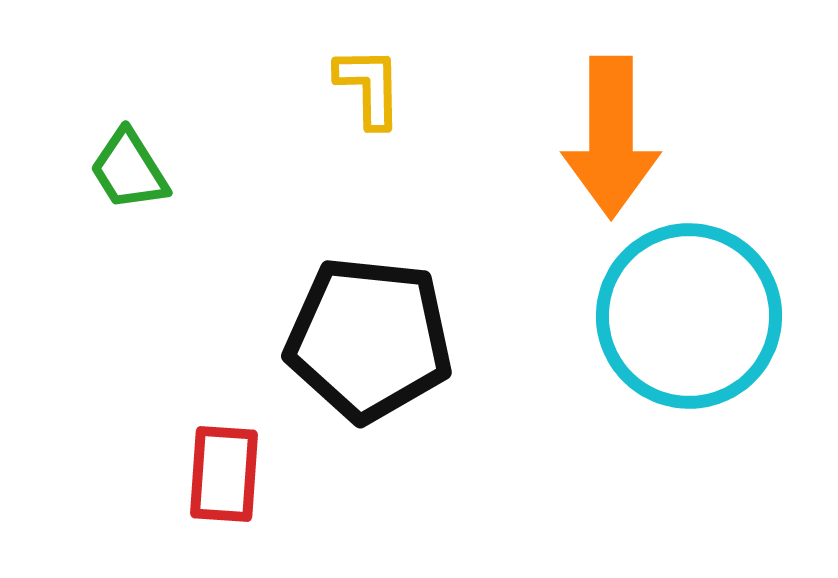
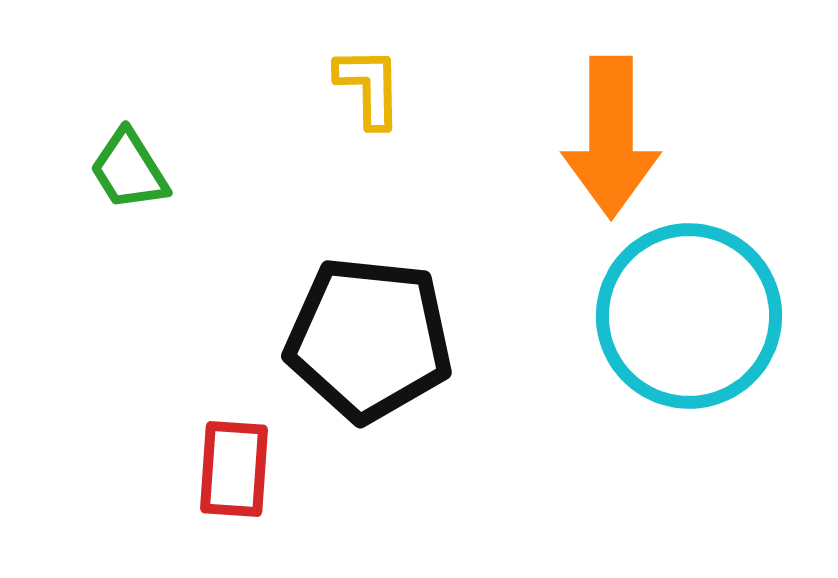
red rectangle: moved 10 px right, 5 px up
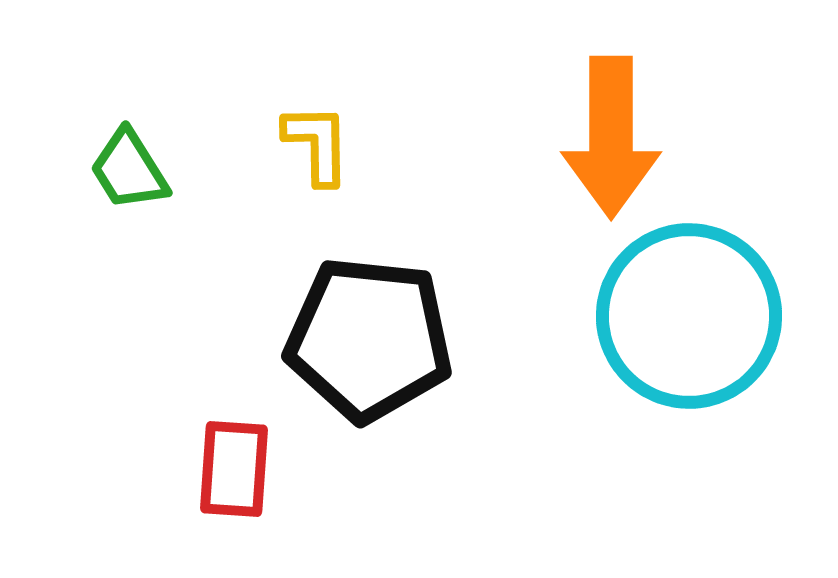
yellow L-shape: moved 52 px left, 57 px down
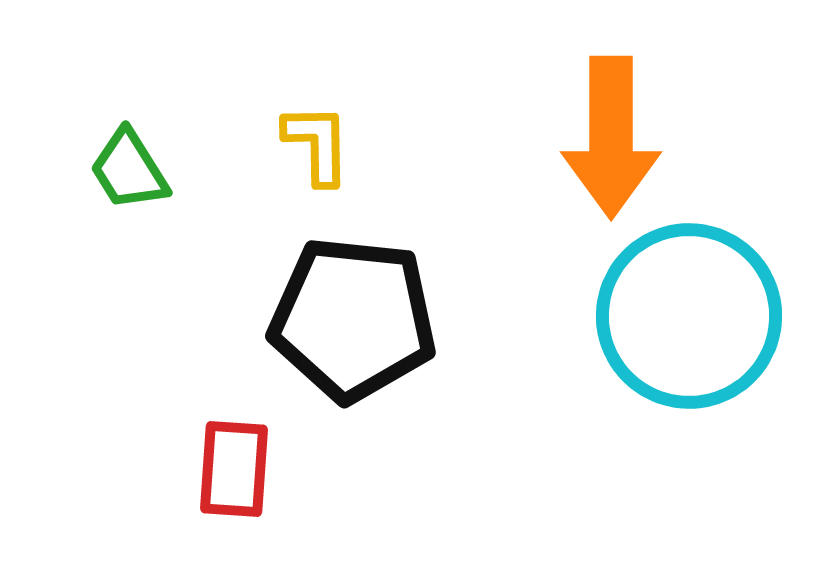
black pentagon: moved 16 px left, 20 px up
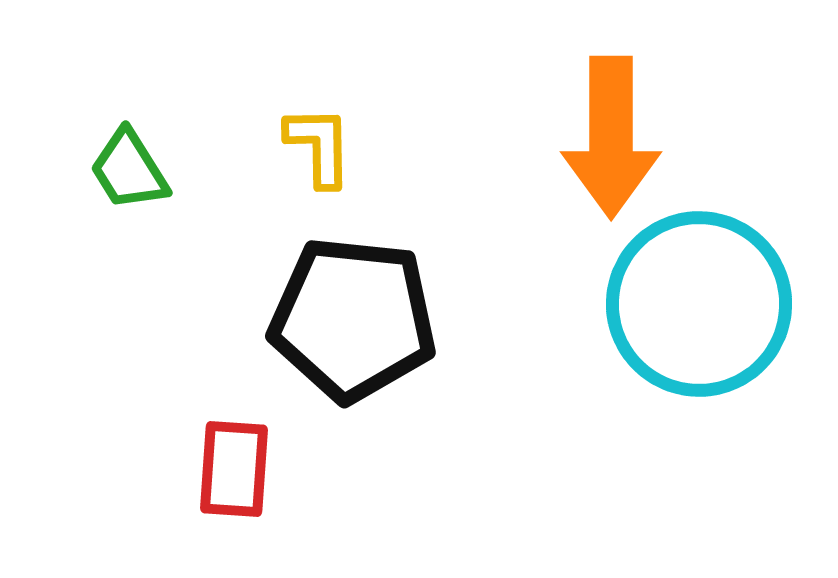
yellow L-shape: moved 2 px right, 2 px down
cyan circle: moved 10 px right, 12 px up
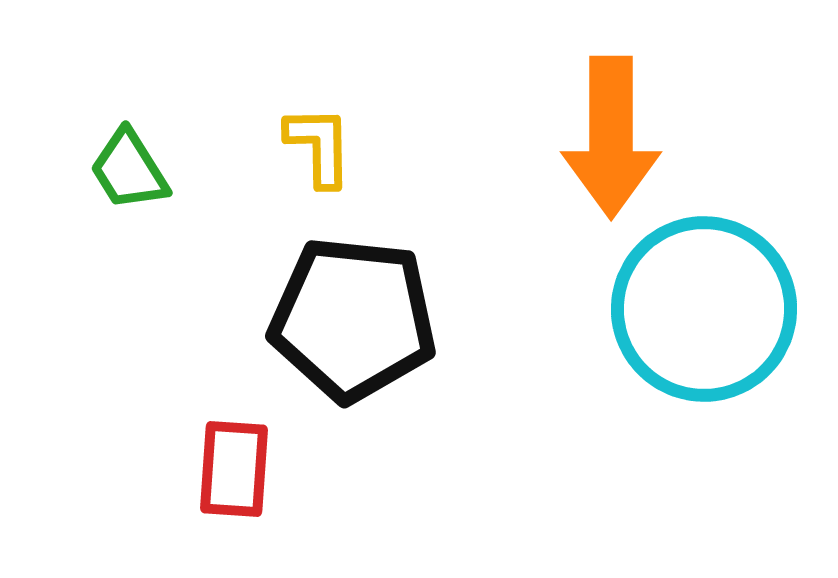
cyan circle: moved 5 px right, 5 px down
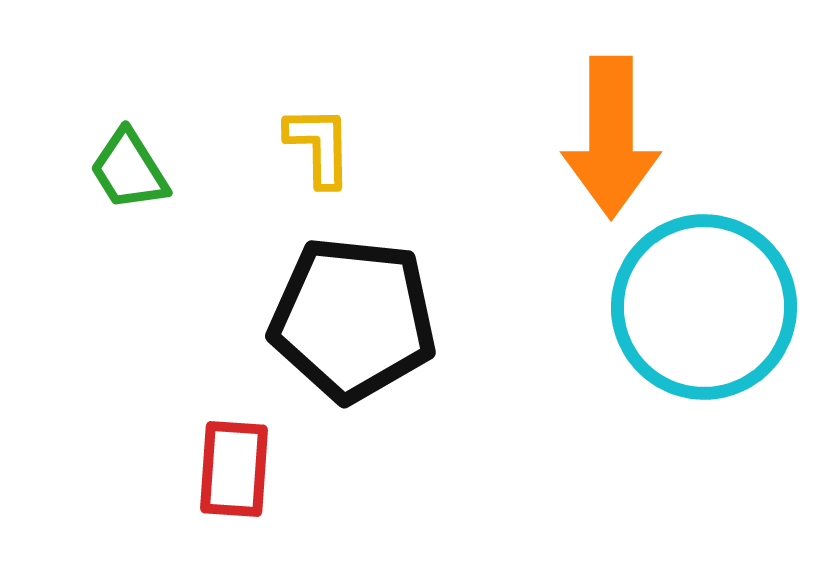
cyan circle: moved 2 px up
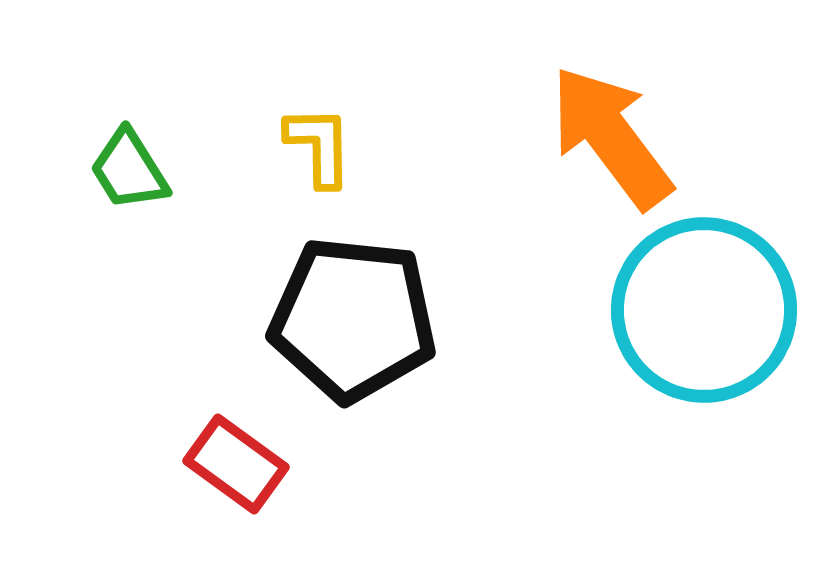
orange arrow: rotated 143 degrees clockwise
cyan circle: moved 3 px down
red rectangle: moved 2 px right, 5 px up; rotated 58 degrees counterclockwise
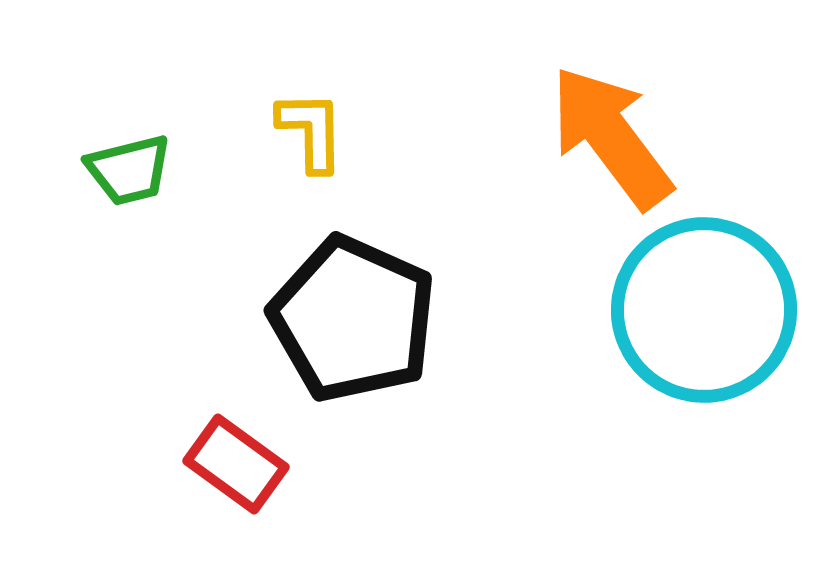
yellow L-shape: moved 8 px left, 15 px up
green trapezoid: rotated 72 degrees counterclockwise
black pentagon: rotated 18 degrees clockwise
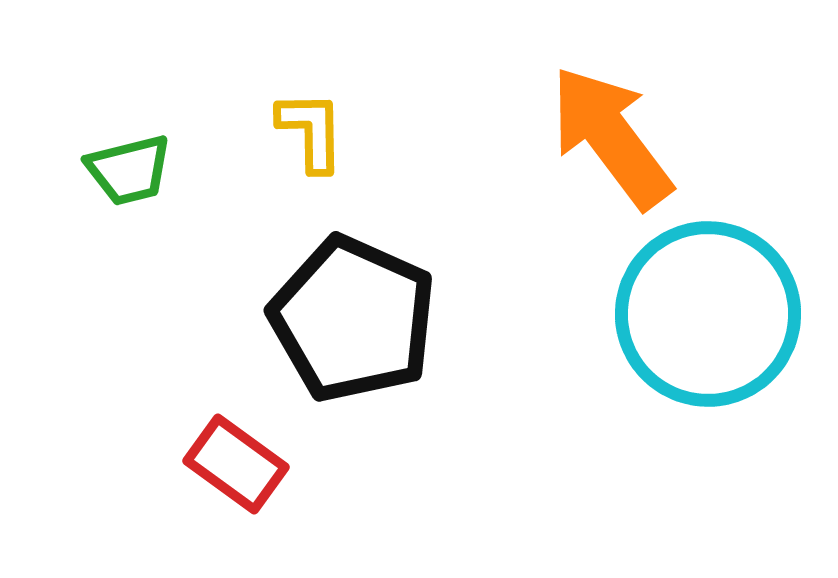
cyan circle: moved 4 px right, 4 px down
